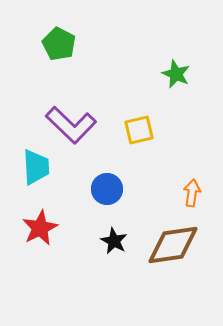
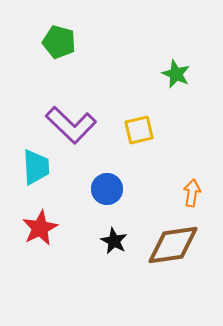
green pentagon: moved 2 px up; rotated 12 degrees counterclockwise
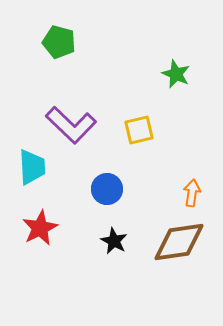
cyan trapezoid: moved 4 px left
brown diamond: moved 6 px right, 3 px up
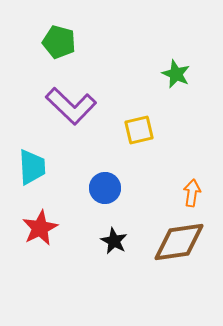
purple L-shape: moved 19 px up
blue circle: moved 2 px left, 1 px up
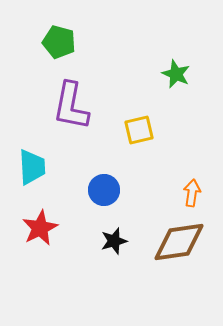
purple L-shape: rotated 57 degrees clockwise
blue circle: moved 1 px left, 2 px down
black star: rotated 28 degrees clockwise
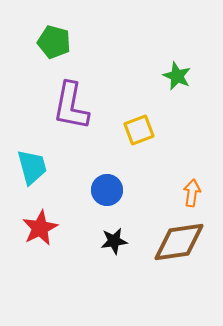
green pentagon: moved 5 px left
green star: moved 1 px right, 2 px down
yellow square: rotated 8 degrees counterclockwise
cyan trapezoid: rotated 12 degrees counterclockwise
blue circle: moved 3 px right
black star: rotated 8 degrees clockwise
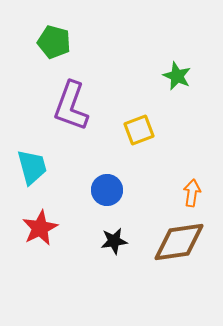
purple L-shape: rotated 9 degrees clockwise
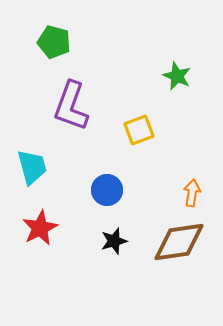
black star: rotated 8 degrees counterclockwise
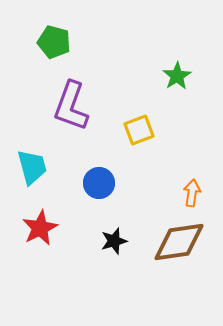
green star: rotated 16 degrees clockwise
blue circle: moved 8 px left, 7 px up
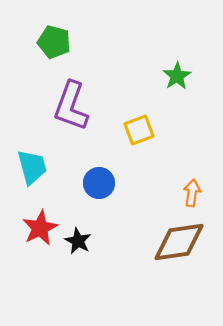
black star: moved 36 px left; rotated 28 degrees counterclockwise
